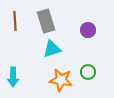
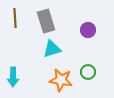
brown line: moved 3 px up
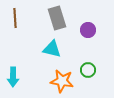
gray rectangle: moved 11 px right, 3 px up
cyan triangle: rotated 30 degrees clockwise
green circle: moved 2 px up
orange star: moved 1 px right, 1 px down
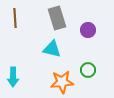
orange star: moved 1 px down; rotated 15 degrees counterclockwise
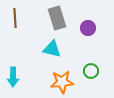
purple circle: moved 2 px up
green circle: moved 3 px right, 1 px down
